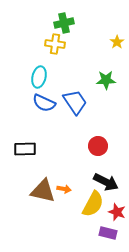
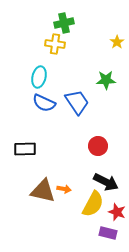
blue trapezoid: moved 2 px right
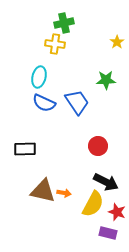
orange arrow: moved 4 px down
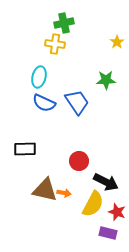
red circle: moved 19 px left, 15 px down
brown triangle: moved 2 px right, 1 px up
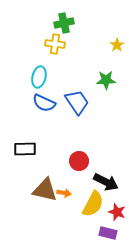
yellow star: moved 3 px down
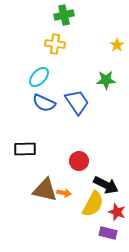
green cross: moved 8 px up
cyan ellipse: rotated 30 degrees clockwise
black arrow: moved 3 px down
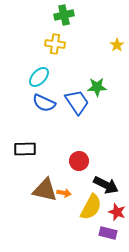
green star: moved 9 px left, 7 px down
yellow semicircle: moved 2 px left, 3 px down
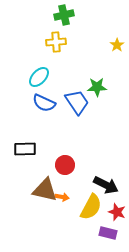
yellow cross: moved 1 px right, 2 px up; rotated 12 degrees counterclockwise
red circle: moved 14 px left, 4 px down
orange arrow: moved 2 px left, 4 px down
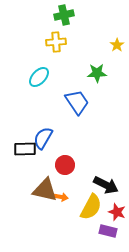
green star: moved 14 px up
blue semicircle: moved 1 px left, 35 px down; rotated 95 degrees clockwise
orange arrow: moved 1 px left
purple rectangle: moved 2 px up
